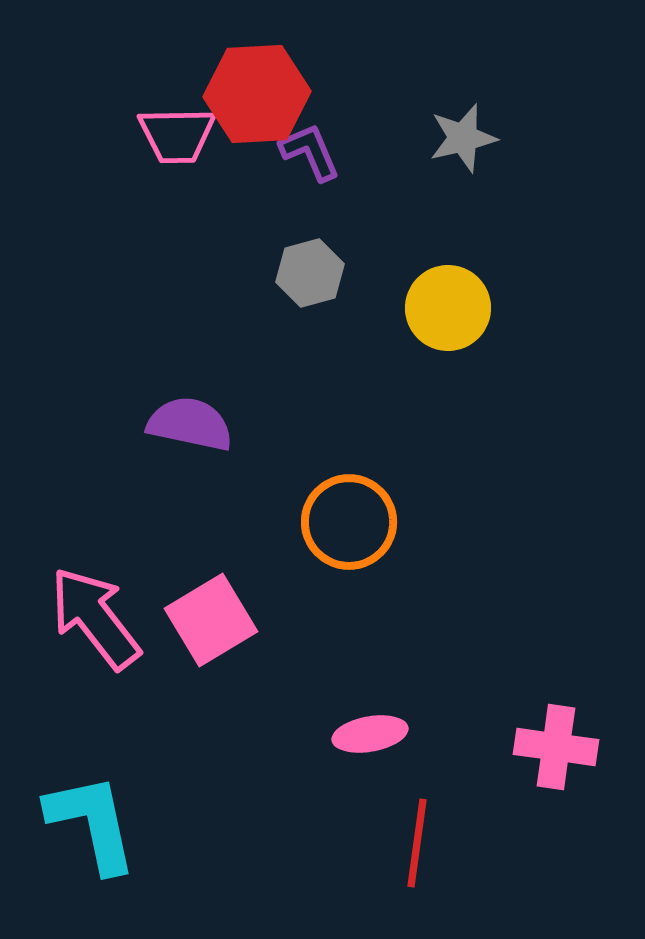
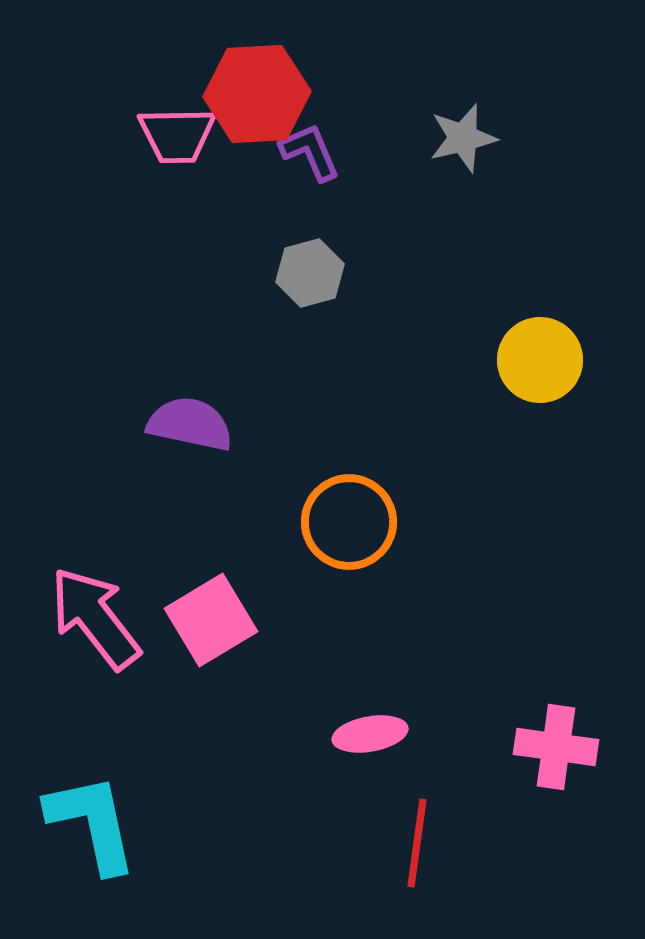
yellow circle: moved 92 px right, 52 px down
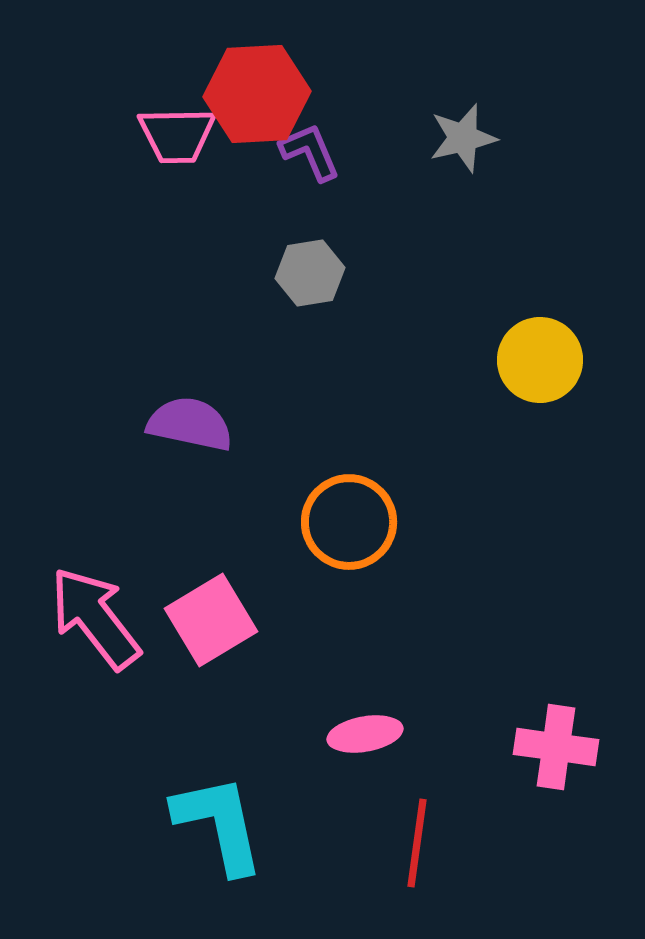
gray hexagon: rotated 6 degrees clockwise
pink ellipse: moved 5 px left
cyan L-shape: moved 127 px right, 1 px down
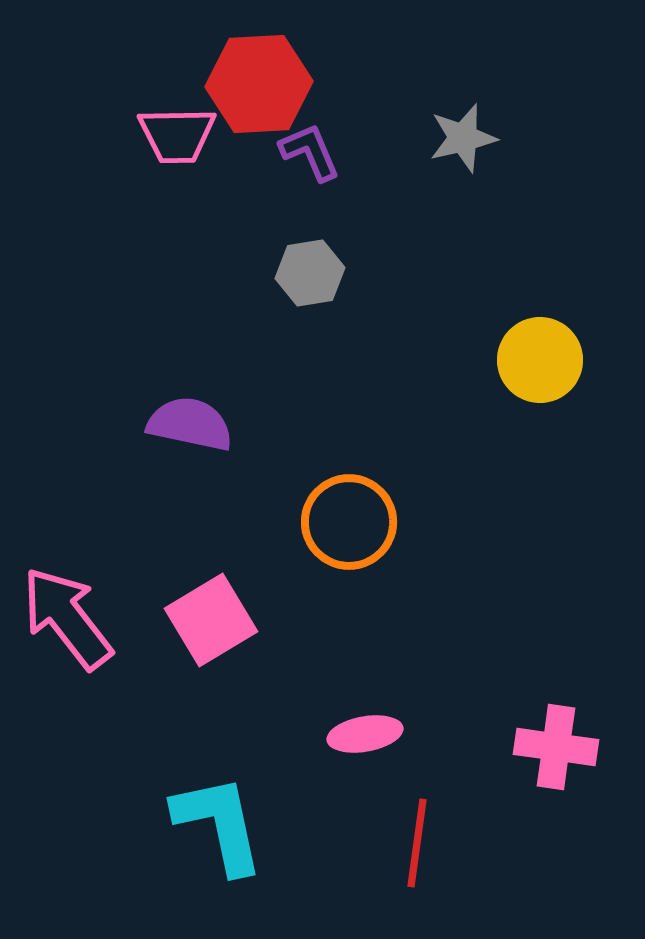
red hexagon: moved 2 px right, 10 px up
pink arrow: moved 28 px left
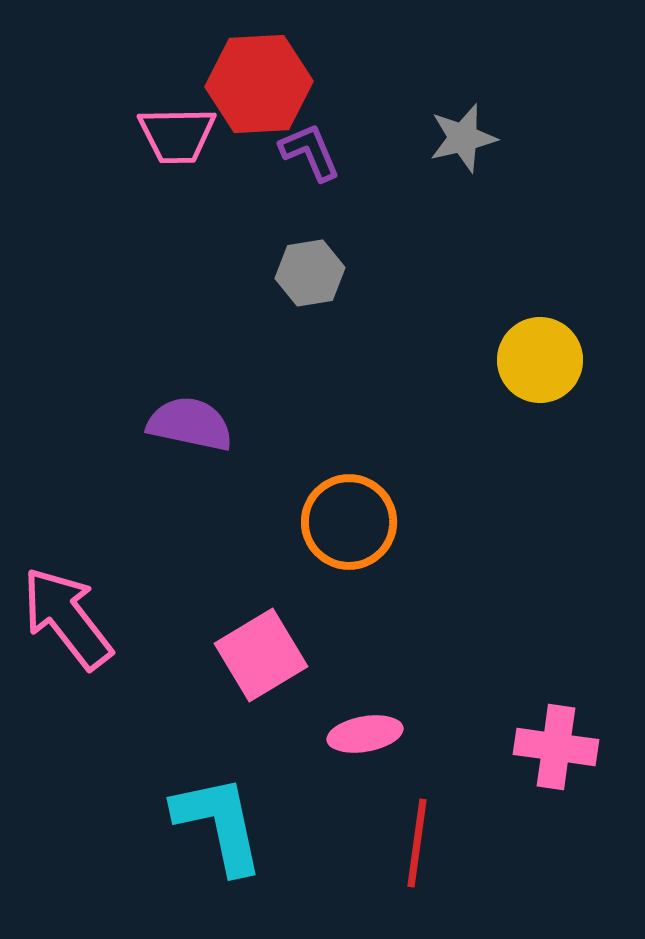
pink square: moved 50 px right, 35 px down
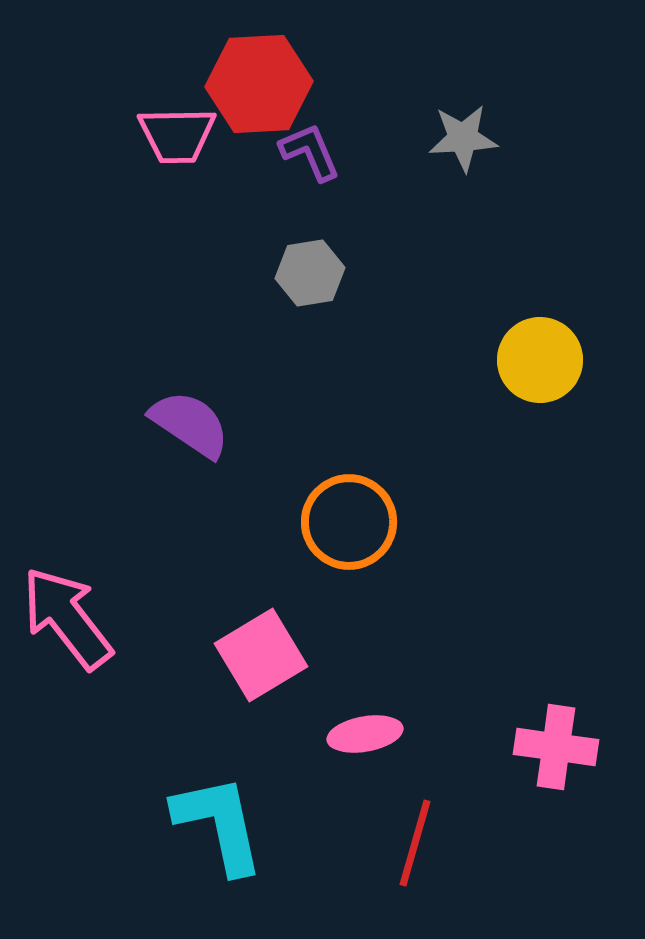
gray star: rotated 10 degrees clockwise
purple semicircle: rotated 22 degrees clockwise
red line: moved 2 px left; rotated 8 degrees clockwise
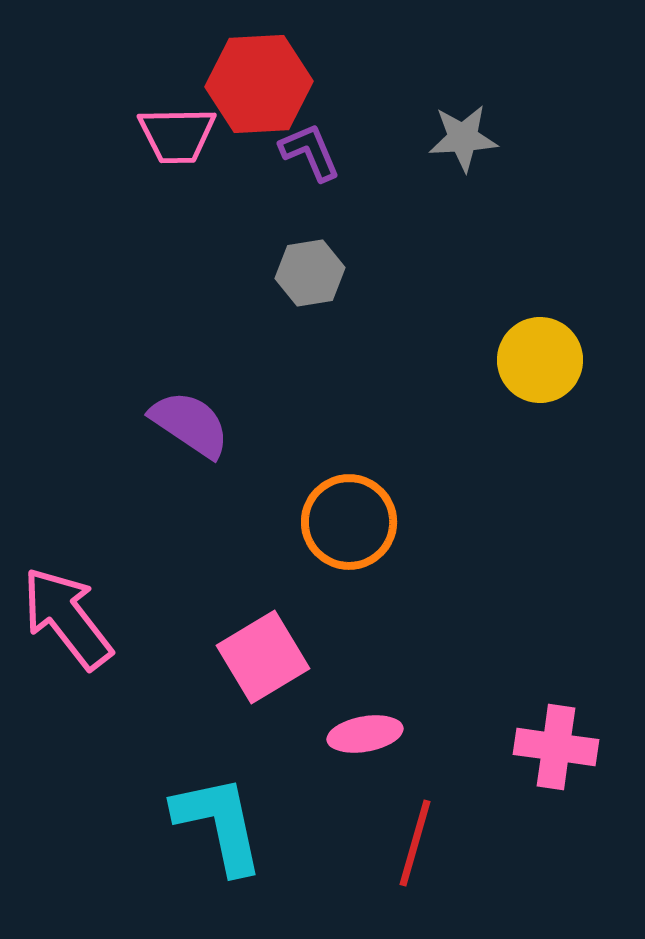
pink square: moved 2 px right, 2 px down
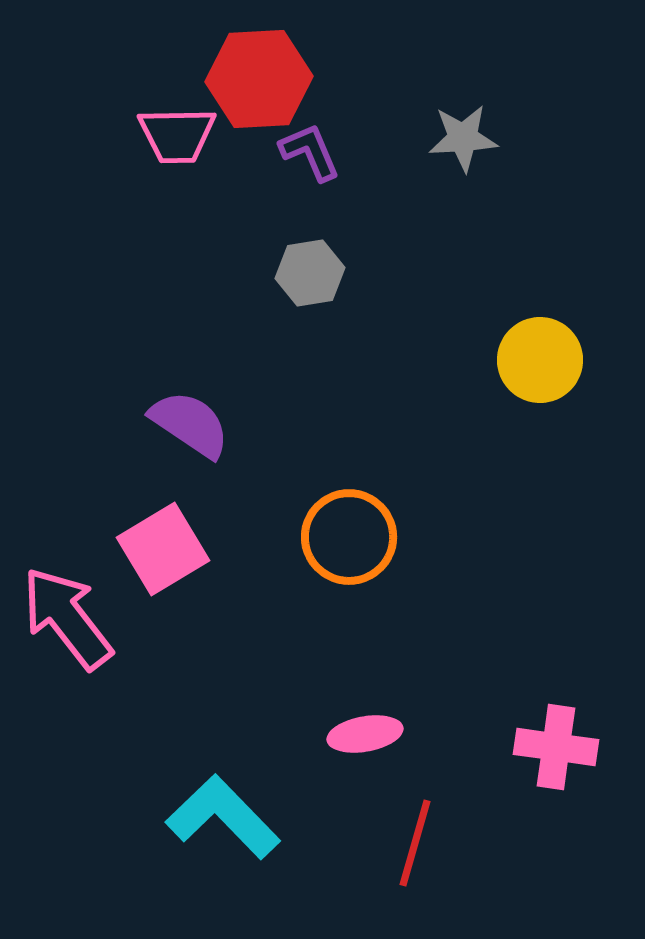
red hexagon: moved 5 px up
orange circle: moved 15 px down
pink square: moved 100 px left, 108 px up
cyan L-shape: moved 4 px right, 7 px up; rotated 32 degrees counterclockwise
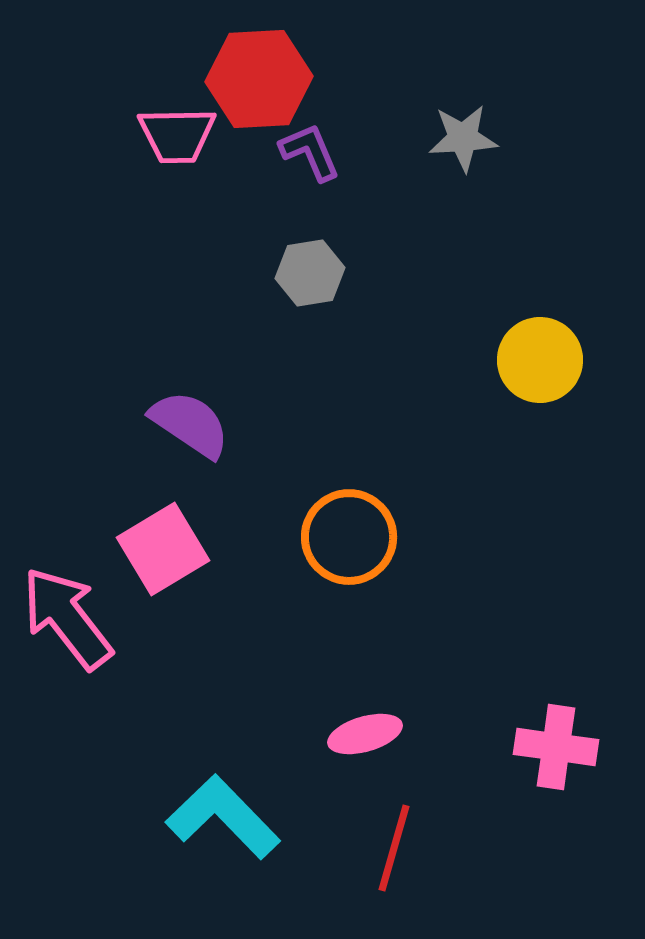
pink ellipse: rotated 6 degrees counterclockwise
red line: moved 21 px left, 5 px down
